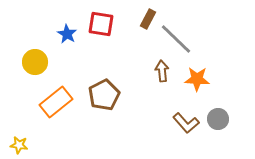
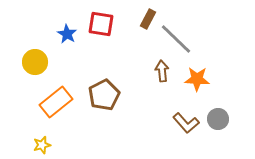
yellow star: moved 23 px right; rotated 24 degrees counterclockwise
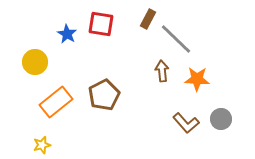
gray circle: moved 3 px right
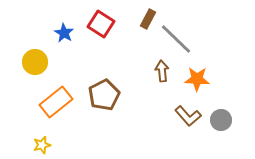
red square: rotated 24 degrees clockwise
blue star: moved 3 px left, 1 px up
gray circle: moved 1 px down
brown L-shape: moved 2 px right, 7 px up
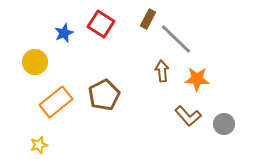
blue star: rotated 18 degrees clockwise
gray circle: moved 3 px right, 4 px down
yellow star: moved 3 px left
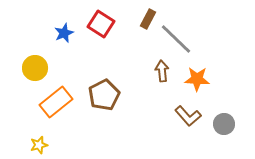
yellow circle: moved 6 px down
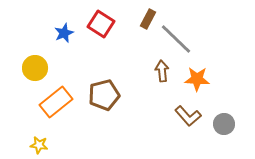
brown pentagon: rotated 12 degrees clockwise
yellow star: rotated 24 degrees clockwise
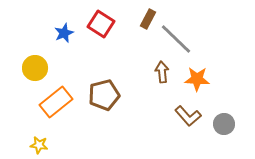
brown arrow: moved 1 px down
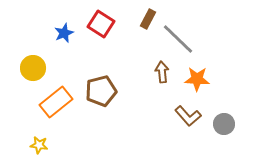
gray line: moved 2 px right
yellow circle: moved 2 px left
brown pentagon: moved 3 px left, 4 px up
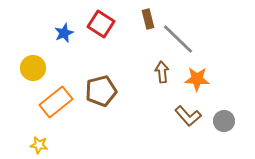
brown rectangle: rotated 42 degrees counterclockwise
gray circle: moved 3 px up
